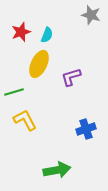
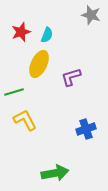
green arrow: moved 2 px left, 3 px down
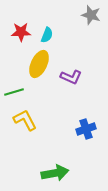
red star: rotated 18 degrees clockwise
purple L-shape: rotated 140 degrees counterclockwise
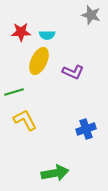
cyan semicircle: rotated 70 degrees clockwise
yellow ellipse: moved 3 px up
purple L-shape: moved 2 px right, 5 px up
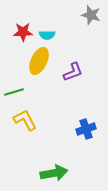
red star: moved 2 px right
purple L-shape: rotated 45 degrees counterclockwise
green arrow: moved 1 px left
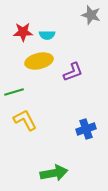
yellow ellipse: rotated 52 degrees clockwise
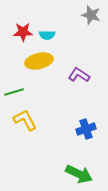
purple L-shape: moved 6 px right, 3 px down; rotated 125 degrees counterclockwise
green arrow: moved 25 px right, 1 px down; rotated 36 degrees clockwise
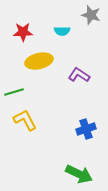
cyan semicircle: moved 15 px right, 4 px up
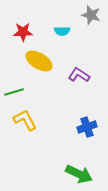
yellow ellipse: rotated 44 degrees clockwise
blue cross: moved 1 px right, 2 px up
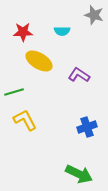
gray star: moved 3 px right
